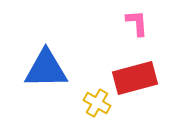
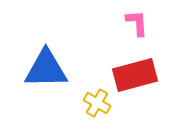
red rectangle: moved 3 px up
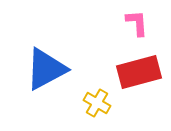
blue triangle: rotated 27 degrees counterclockwise
red rectangle: moved 4 px right, 3 px up
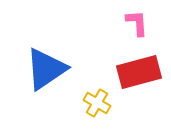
blue triangle: rotated 6 degrees counterclockwise
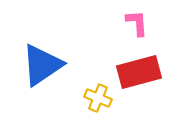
blue triangle: moved 4 px left, 4 px up
yellow cross: moved 1 px right, 5 px up; rotated 8 degrees counterclockwise
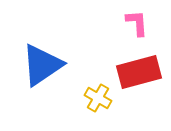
yellow cross: rotated 8 degrees clockwise
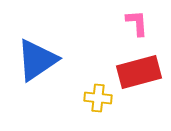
blue triangle: moved 5 px left, 5 px up
yellow cross: rotated 24 degrees counterclockwise
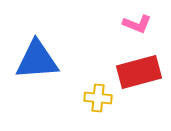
pink L-shape: moved 1 px down; rotated 116 degrees clockwise
blue triangle: rotated 30 degrees clockwise
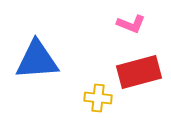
pink L-shape: moved 6 px left
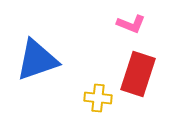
blue triangle: rotated 15 degrees counterclockwise
red rectangle: moved 1 px left, 2 px down; rotated 57 degrees counterclockwise
